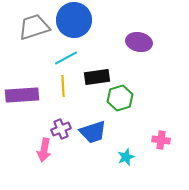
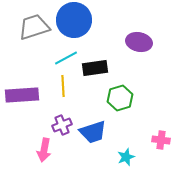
black rectangle: moved 2 px left, 9 px up
purple cross: moved 1 px right, 4 px up
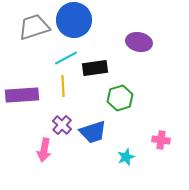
purple cross: rotated 24 degrees counterclockwise
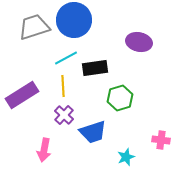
purple rectangle: rotated 28 degrees counterclockwise
purple cross: moved 2 px right, 10 px up
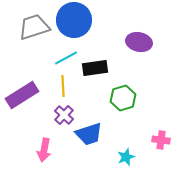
green hexagon: moved 3 px right
blue trapezoid: moved 4 px left, 2 px down
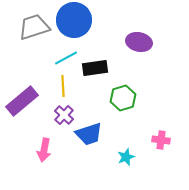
purple rectangle: moved 6 px down; rotated 8 degrees counterclockwise
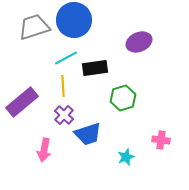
purple ellipse: rotated 35 degrees counterclockwise
purple rectangle: moved 1 px down
blue trapezoid: moved 1 px left
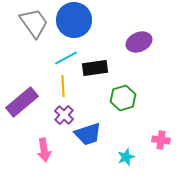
gray trapezoid: moved 4 px up; rotated 72 degrees clockwise
pink arrow: rotated 20 degrees counterclockwise
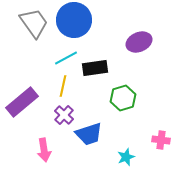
yellow line: rotated 15 degrees clockwise
blue trapezoid: moved 1 px right
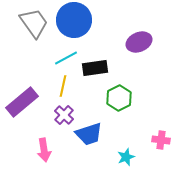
green hexagon: moved 4 px left; rotated 10 degrees counterclockwise
